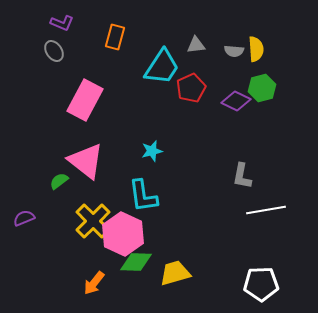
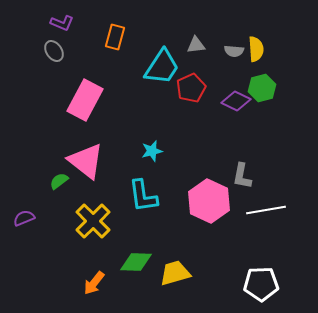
pink hexagon: moved 86 px right, 33 px up
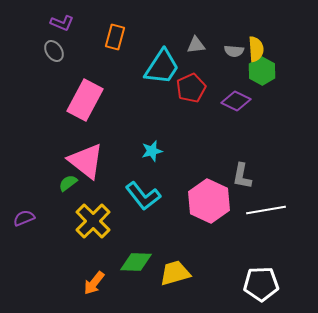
green hexagon: moved 17 px up; rotated 16 degrees counterclockwise
green semicircle: moved 9 px right, 2 px down
cyan L-shape: rotated 30 degrees counterclockwise
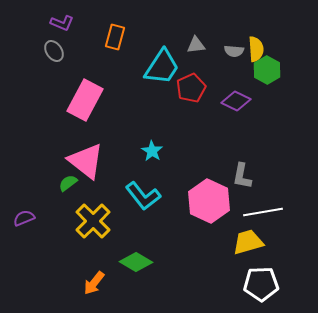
green hexagon: moved 5 px right, 1 px up
cyan star: rotated 25 degrees counterclockwise
white line: moved 3 px left, 2 px down
green diamond: rotated 28 degrees clockwise
yellow trapezoid: moved 73 px right, 31 px up
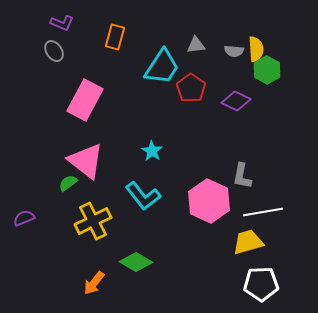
red pentagon: rotated 12 degrees counterclockwise
yellow cross: rotated 18 degrees clockwise
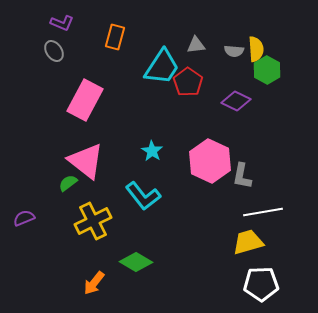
red pentagon: moved 3 px left, 6 px up
pink hexagon: moved 1 px right, 40 px up
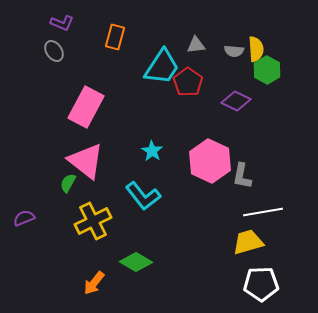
pink rectangle: moved 1 px right, 7 px down
green semicircle: rotated 24 degrees counterclockwise
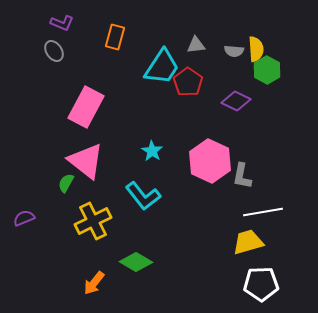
green semicircle: moved 2 px left
